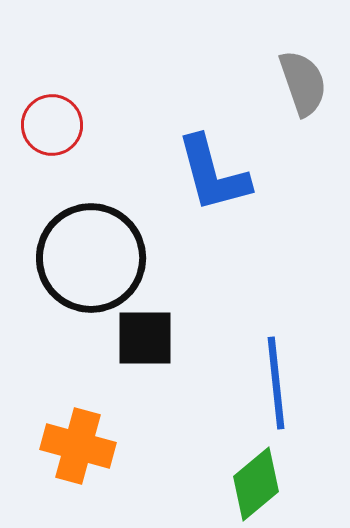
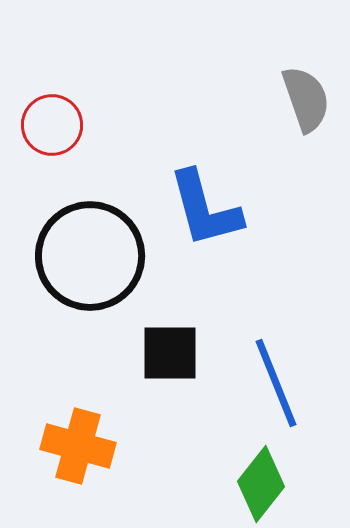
gray semicircle: moved 3 px right, 16 px down
blue L-shape: moved 8 px left, 35 px down
black circle: moved 1 px left, 2 px up
black square: moved 25 px right, 15 px down
blue line: rotated 16 degrees counterclockwise
green diamond: moved 5 px right; rotated 12 degrees counterclockwise
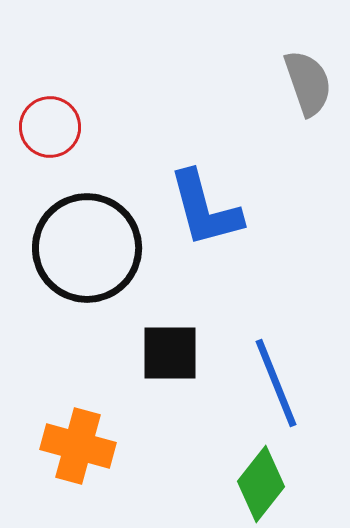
gray semicircle: moved 2 px right, 16 px up
red circle: moved 2 px left, 2 px down
black circle: moved 3 px left, 8 px up
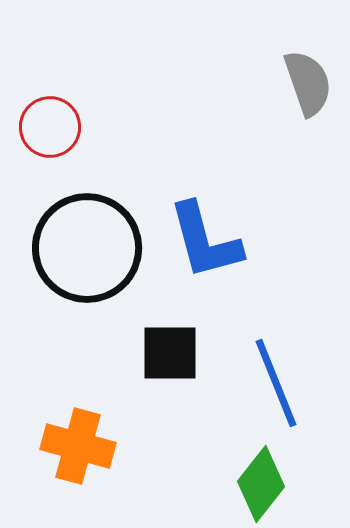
blue L-shape: moved 32 px down
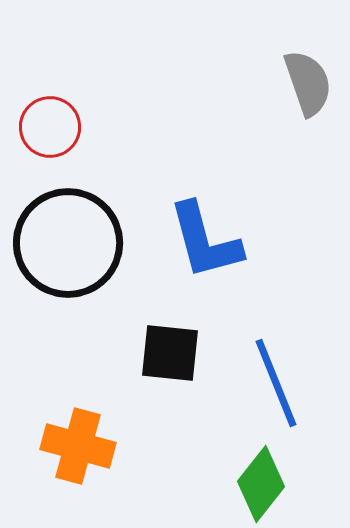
black circle: moved 19 px left, 5 px up
black square: rotated 6 degrees clockwise
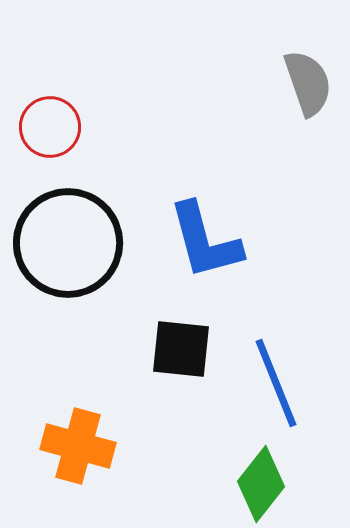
black square: moved 11 px right, 4 px up
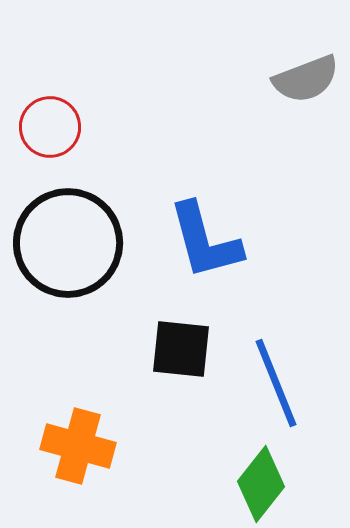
gray semicircle: moved 2 px left, 4 px up; rotated 88 degrees clockwise
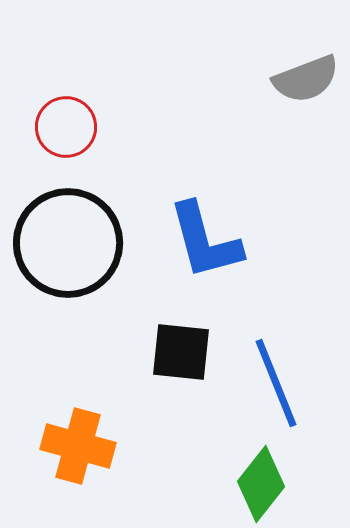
red circle: moved 16 px right
black square: moved 3 px down
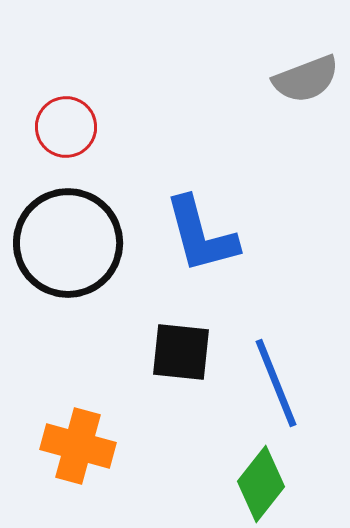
blue L-shape: moved 4 px left, 6 px up
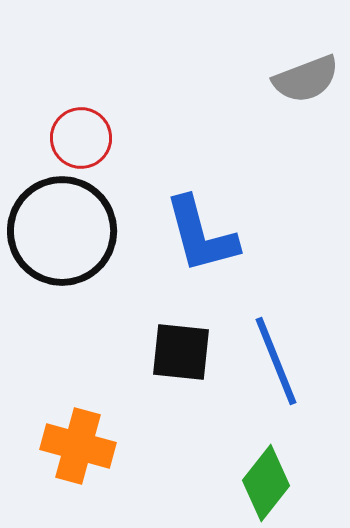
red circle: moved 15 px right, 11 px down
black circle: moved 6 px left, 12 px up
blue line: moved 22 px up
green diamond: moved 5 px right, 1 px up
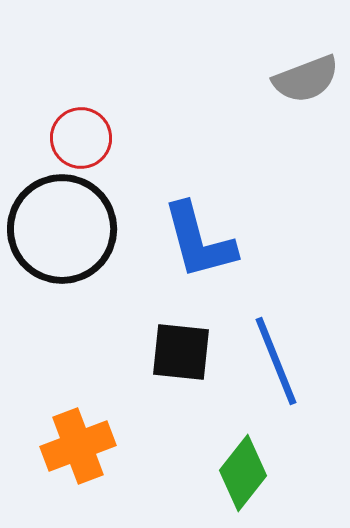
black circle: moved 2 px up
blue L-shape: moved 2 px left, 6 px down
orange cross: rotated 36 degrees counterclockwise
green diamond: moved 23 px left, 10 px up
